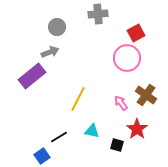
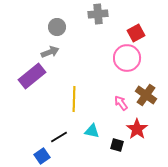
yellow line: moved 4 px left; rotated 25 degrees counterclockwise
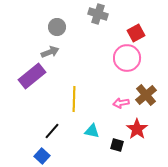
gray cross: rotated 24 degrees clockwise
brown cross: rotated 15 degrees clockwise
pink arrow: rotated 63 degrees counterclockwise
black line: moved 7 px left, 6 px up; rotated 18 degrees counterclockwise
blue square: rotated 14 degrees counterclockwise
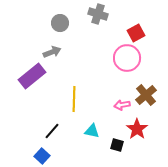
gray circle: moved 3 px right, 4 px up
gray arrow: moved 2 px right
pink arrow: moved 1 px right, 2 px down
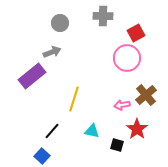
gray cross: moved 5 px right, 2 px down; rotated 18 degrees counterclockwise
yellow line: rotated 15 degrees clockwise
